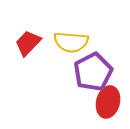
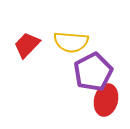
red trapezoid: moved 1 px left, 2 px down
red ellipse: moved 2 px left, 2 px up
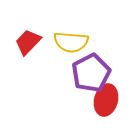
red trapezoid: moved 1 px right, 3 px up
purple pentagon: moved 2 px left, 1 px down
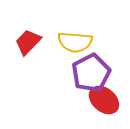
yellow semicircle: moved 4 px right
red ellipse: moved 2 px left; rotated 64 degrees counterclockwise
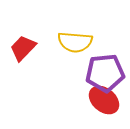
red trapezoid: moved 5 px left, 6 px down
purple pentagon: moved 14 px right; rotated 21 degrees clockwise
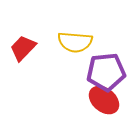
purple pentagon: moved 1 px right, 1 px up
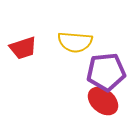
red trapezoid: rotated 152 degrees counterclockwise
red ellipse: moved 1 px left, 1 px down
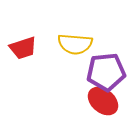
yellow semicircle: moved 2 px down
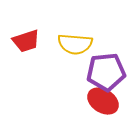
red trapezoid: moved 3 px right, 7 px up
red ellipse: rotated 8 degrees counterclockwise
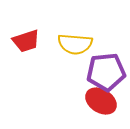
red ellipse: moved 2 px left
